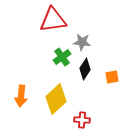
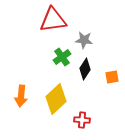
gray star: moved 2 px right, 2 px up
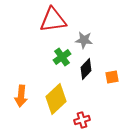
black diamond: moved 1 px right; rotated 10 degrees clockwise
red cross: rotated 21 degrees counterclockwise
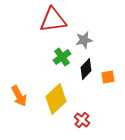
gray star: rotated 18 degrees counterclockwise
orange square: moved 4 px left
orange arrow: moved 2 px left; rotated 35 degrees counterclockwise
red cross: rotated 35 degrees counterclockwise
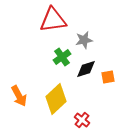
black diamond: rotated 30 degrees clockwise
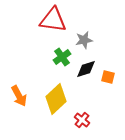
red triangle: rotated 16 degrees clockwise
orange square: rotated 24 degrees clockwise
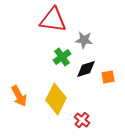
gray star: rotated 18 degrees clockwise
orange square: rotated 24 degrees counterclockwise
yellow diamond: rotated 20 degrees counterclockwise
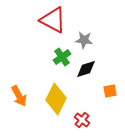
red triangle: rotated 20 degrees clockwise
orange square: moved 2 px right, 14 px down
